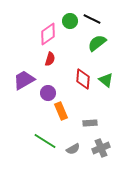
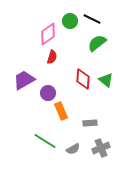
red semicircle: moved 2 px right, 2 px up
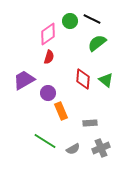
red semicircle: moved 3 px left
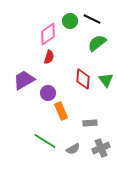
green triangle: rotated 14 degrees clockwise
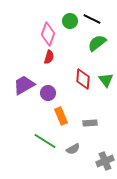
pink diamond: rotated 35 degrees counterclockwise
purple trapezoid: moved 5 px down
orange rectangle: moved 5 px down
gray cross: moved 4 px right, 13 px down
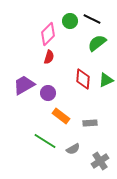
pink diamond: rotated 25 degrees clockwise
green triangle: rotated 42 degrees clockwise
orange rectangle: rotated 30 degrees counterclockwise
gray cross: moved 5 px left; rotated 12 degrees counterclockwise
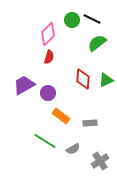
green circle: moved 2 px right, 1 px up
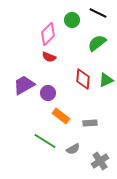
black line: moved 6 px right, 6 px up
red semicircle: rotated 96 degrees clockwise
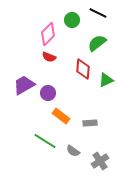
red diamond: moved 10 px up
gray semicircle: moved 2 px down; rotated 64 degrees clockwise
